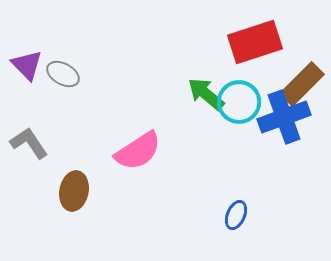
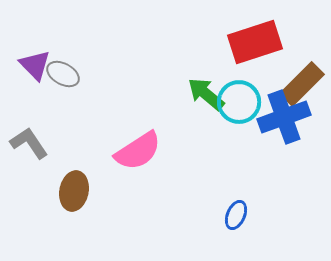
purple triangle: moved 8 px right
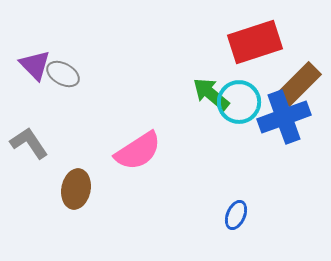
brown rectangle: moved 3 px left
green arrow: moved 5 px right
brown ellipse: moved 2 px right, 2 px up
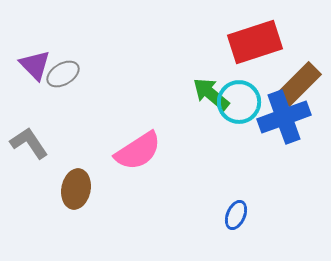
gray ellipse: rotated 60 degrees counterclockwise
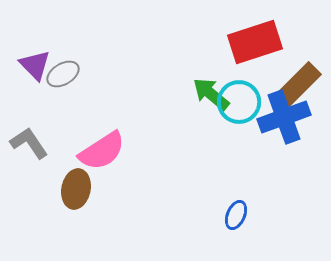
pink semicircle: moved 36 px left
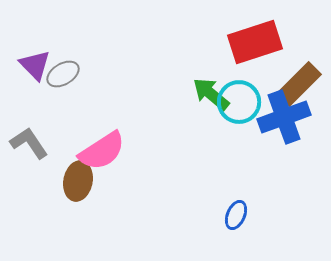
brown ellipse: moved 2 px right, 8 px up
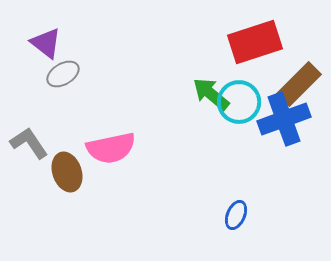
purple triangle: moved 11 px right, 22 px up; rotated 8 degrees counterclockwise
blue cross: moved 2 px down
pink semicircle: moved 9 px right, 3 px up; rotated 21 degrees clockwise
brown ellipse: moved 11 px left, 9 px up; rotated 30 degrees counterclockwise
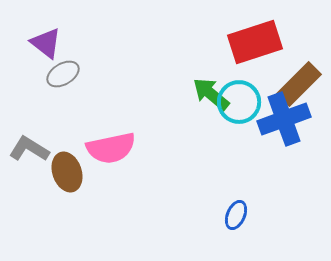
gray L-shape: moved 6 px down; rotated 24 degrees counterclockwise
